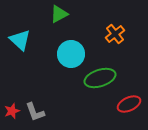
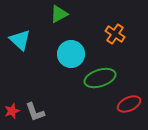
orange cross: rotated 18 degrees counterclockwise
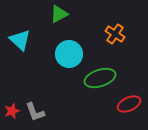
cyan circle: moved 2 px left
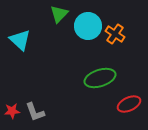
green triangle: rotated 18 degrees counterclockwise
cyan circle: moved 19 px right, 28 px up
red star: rotated 14 degrees clockwise
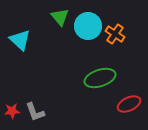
green triangle: moved 1 px right, 3 px down; rotated 24 degrees counterclockwise
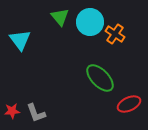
cyan circle: moved 2 px right, 4 px up
cyan triangle: rotated 10 degrees clockwise
green ellipse: rotated 64 degrees clockwise
gray L-shape: moved 1 px right, 1 px down
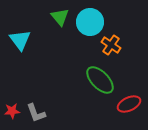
orange cross: moved 4 px left, 11 px down
green ellipse: moved 2 px down
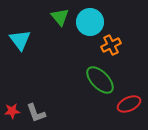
orange cross: rotated 30 degrees clockwise
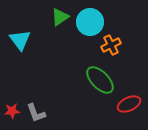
green triangle: rotated 36 degrees clockwise
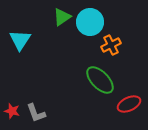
green triangle: moved 2 px right
cyan triangle: rotated 10 degrees clockwise
red star: rotated 21 degrees clockwise
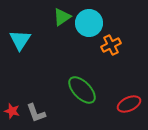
cyan circle: moved 1 px left, 1 px down
green ellipse: moved 18 px left, 10 px down
